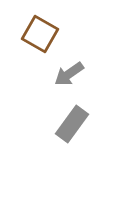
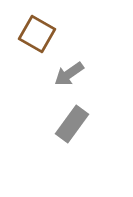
brown square: moved 3 px left
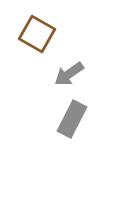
gray rectangle: moved 5 px up; rotated 9 degrees counterclockwise
